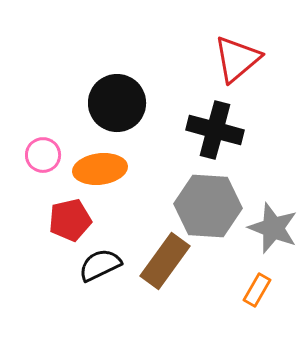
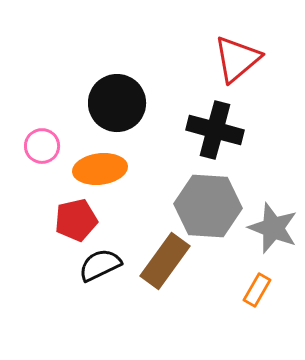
pink circle: moved 1 px left, 9 px up
red pentagon: moved 6 px right
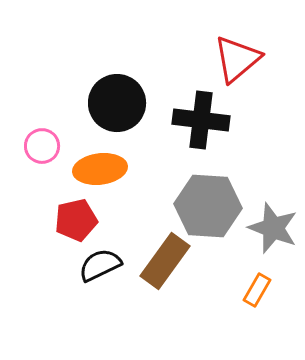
black cross: moved 14 px left, 10 px up; rotated 8 degrees counterclockwise
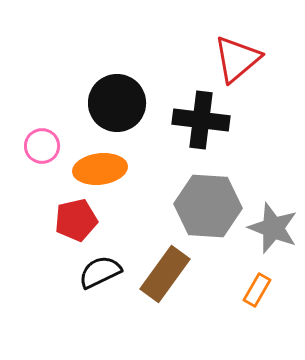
brown rectangle: moved 13 px down
black semicircle: moved 7 px down
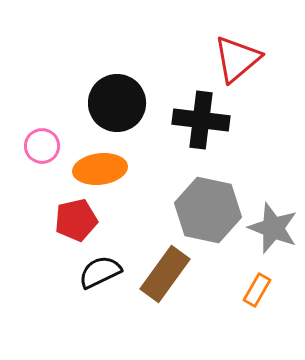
gray hexagon: moved 4 px down; rotated 8 degrees clockwise
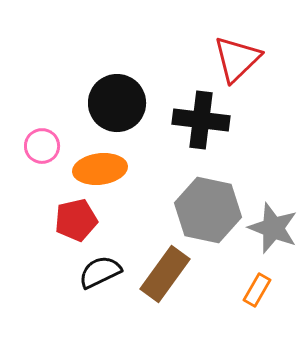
red triangle: rotated 4 degrees counterclockwise
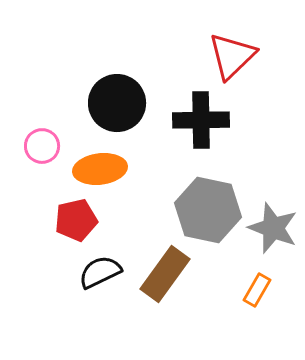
red triangle: moved 5 px left, 3 px up
black cross: rotated 8 degrees counterclockwise
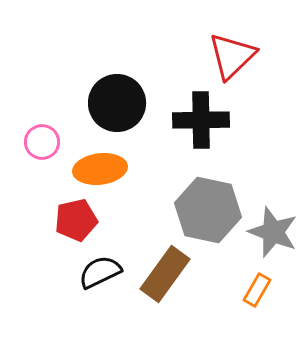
pink circle: moved 4 px up
gray star: moved 4 px down
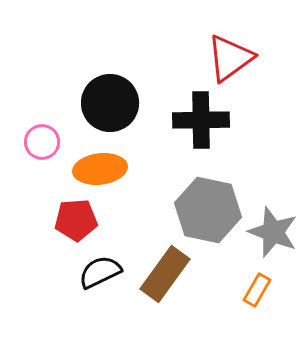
red triangle: moved 2 px left, 2 px down; rotated 8 degrees clockwise
black circle: moved 7 px left
red pentagon: rotated 9 degrees clockwise
